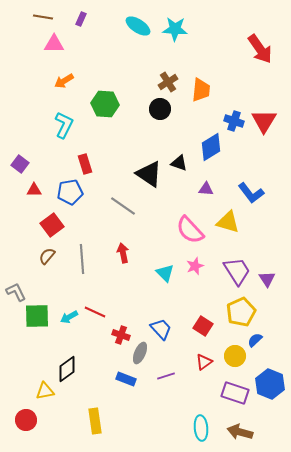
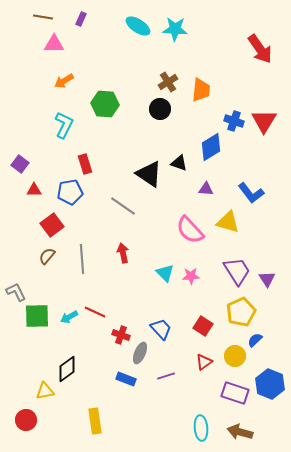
pink star at (195, 266): moved 4 px left, 10 px down; rotated 18 degrees clockwise
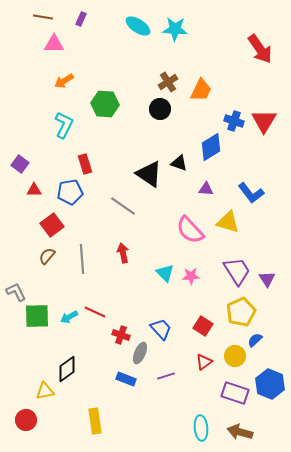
orange trapezoid at (201, 90): rotated 20 degrees clockwise
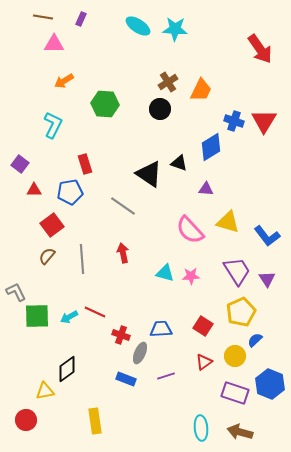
cyan L-shape at (64, 125): moved 11 px left
blue L-shape at (251, 193): moved 16 px right, 43 px down
cyan triangle at (165, 273): rotated 30 degrees counterclockwise
blue trapezoid at (161, 329): rotated 50 degrees counterclockwise
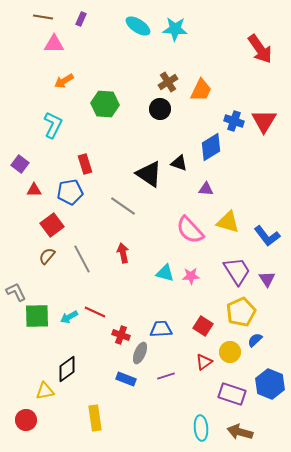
gray line at (82, 259): rotated 24 degrees counterclockwise
yellow circle at (235, 356): moved 5 px left, 4 px up
purple rectangle at (235, 393): moved 3 px left, 1 px down
yellow rectangle at (95, 421): moved 3 px up
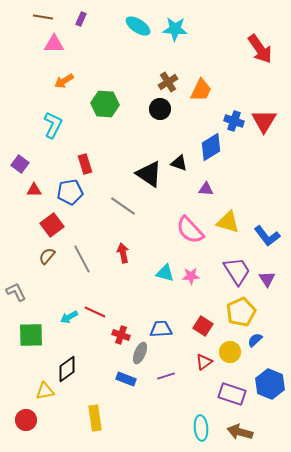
green square at (37, 316): moved 6 px left, 19 px down
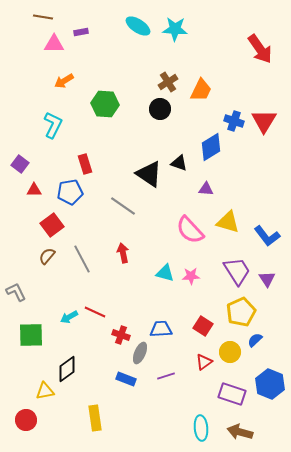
purple rectangle at (81, 19): moved 13 px down; rotated 56 degrees clockwise
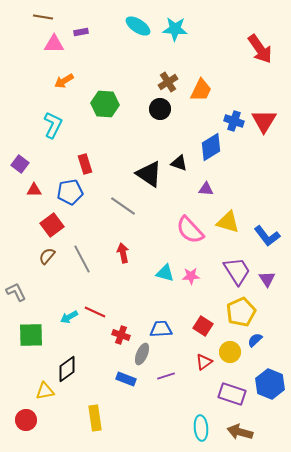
gray ellipse at (140, 353): moved 2 px right, 1 px down
